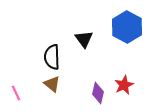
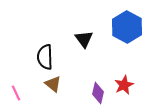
black semicircle: moved 7 px left
brown triangle: moved 1 px right
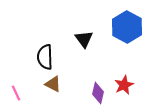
brown triangle: rotated 12 degrees counterclockwise
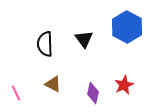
black semicircle: moved 13 px up
purple diamond: moved 5 px left
